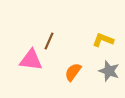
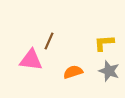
yellow L-shape: moved 1 px right, 3 px down; rotated 25 degrees counterclockwise
orange semicircle: rotated 36 degrees clockwise
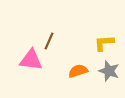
orange semicircle: moved 5 px right, 1 px up
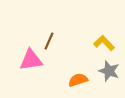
yellow L-shape: rotated 50 degrees clockwise
pink triangle: rotated 15 degrees counterclockwise
orange semicircle: moved 9 px down
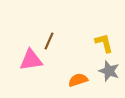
yellow L-shape: rotated 30 degrees clockwise
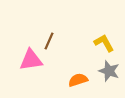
yellow L-shape: rotated 15 degrees counterclockwise
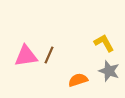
brown line: moved 14 px down
pink triangle: moved 5 px left, 4 px up
